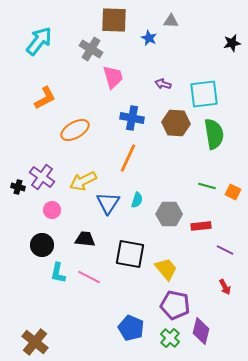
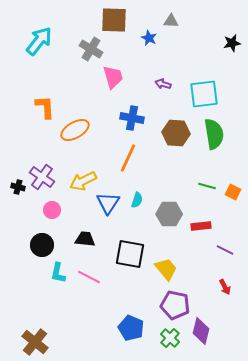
orange L-shape: moved 9 px down; rotated 65 degrees counterclockwise
brown hexagon: moved 10 px down
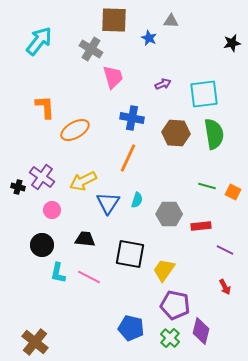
purple arrow: rotated 140 degrees clockwise
yellow trapezoid: moved 2 px left, 1 px down; rotated 105 degrees counterclockwise
blue pentagon: rotated 10 degrees counterclockwise
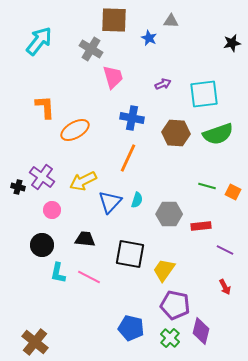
green semicircle: moved 4 px right; rotated 80 degrees clockwise
blue triangle: moved 2 px right, 1 px up; rotated 10 degrees clockwise
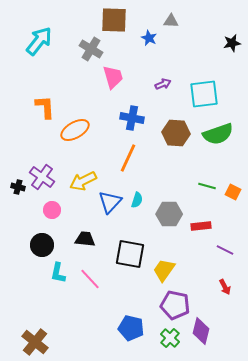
pink line: moved 1 px right, 2 px down; rotated 20 degrees clockwise
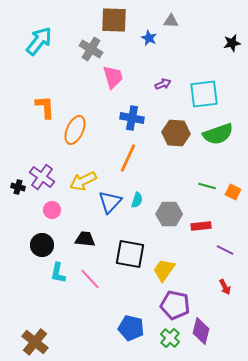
orange ellipse: rotated 36 degrees counterclockwise
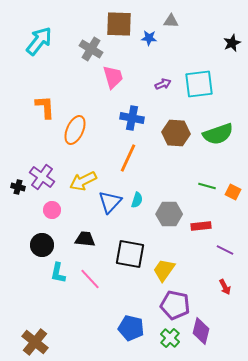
brown square: moved 5 px right, 4 px down
blue star: rotated 21 degrees counterclockwise
black star: rotated 12 degrees counterclockwise
cyan square: moved 5 px left, 10 px up
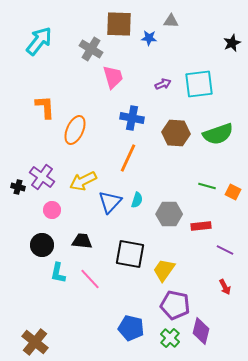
black trapezoid: moved 3 px left, 2 px down
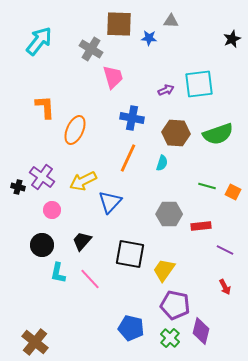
black star: moved 4 px up
purple arrow: moved 3 px right, 6 px down
cyan semicircle: moved 25 px right, 37 px up
black trapezoid: rotated 55 degrees counterclockwise
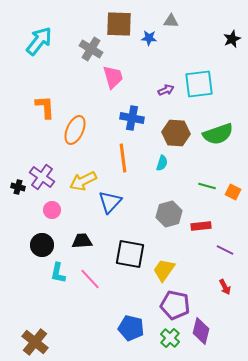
orange line: moved 5 px left; rotated 32 degrees counterclockwise
gray hexagon: rotated 15 degrees counterclockwise
black trapezoid: rotated 45 degrees clockwise
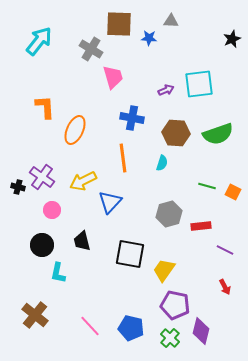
black trapezoid: rotated 100 degrees counterclockwise
pink line: moved 47 px down
brown cross: moved 27 px up
